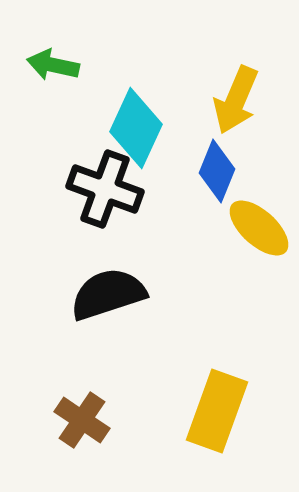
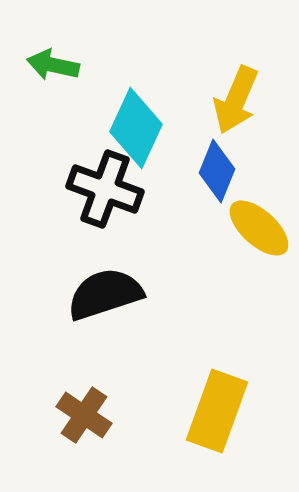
black semicircle: moved 3 px left
brown cross: moved 2 px right, 5 px up
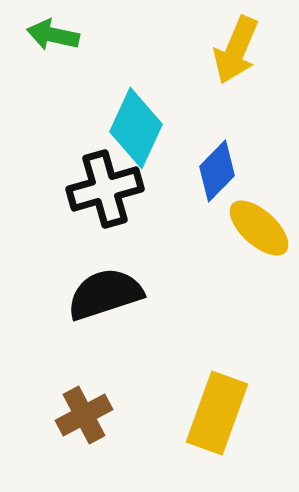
green arrow: moved 30 px up
yellow arrow: moved 50 px up
blue diamond: rotated 22 degrees clockwise
black cross: rotated 36 degrees counterclockwise
yellow rectangle: moved 2 px down
brown cross: rotated 28 degrees clockwise
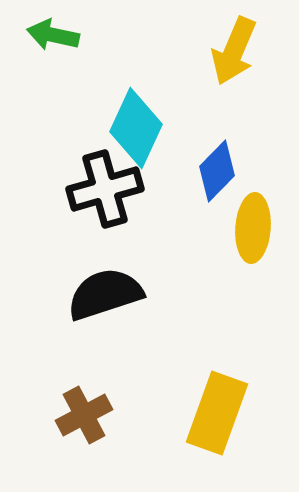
yellow arrow: moved 2 px left, 1 px down
yellow ellipse: moved 6 px left; rotated 52 degrees clockwise
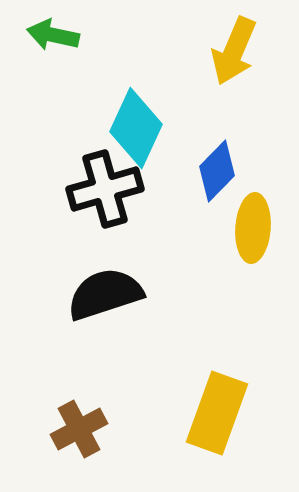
brown cross: moved 5 px left, 14 px down
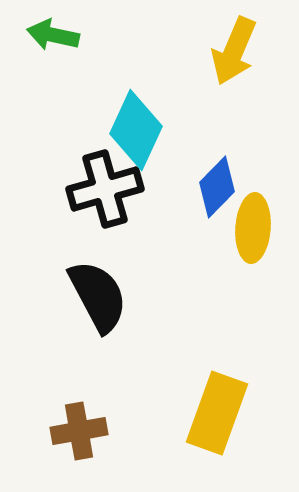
cyan diamond: moved 2 px down
blue diamond: moved 16 px down
black semicircle: moved 7 px left, 2 px down; rotated 80 degrees clockwise
brown cross: moved 2 px down; rotated 18 degrees clockwise
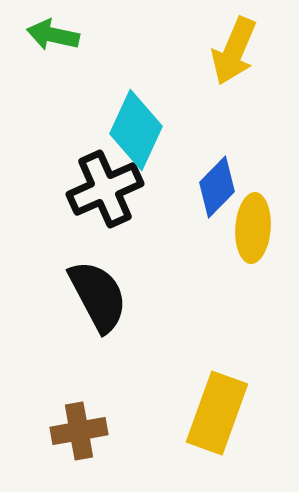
black cross: rotated 8 degrees counterclockwise
